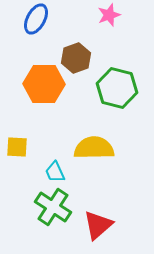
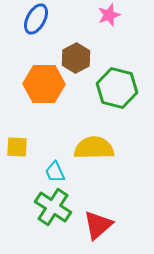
brown hexagon: rotated 8 degrees counterclockwise
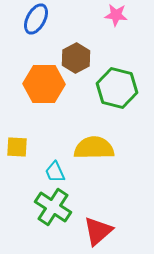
pink star: moved 7 px right; rotated 25 degrees clockwise
red triangle: moved 6 px down
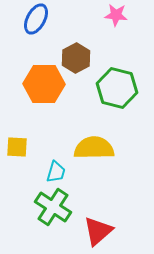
cyan trapezoid: moved 1 px right; rotated 140 degrees counterclockwise
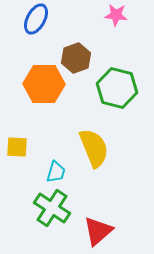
brown hexagon: rotated 8 degrees clockwise
yellow semicircle: rotated 69 degrees clockwise
green cross: moved 1 px left, 1 px down
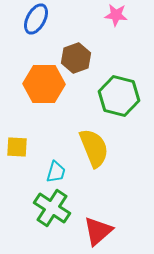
green hexagon: moved 2 px right, 8 px down
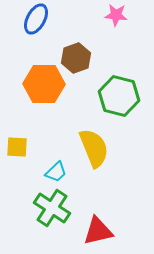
cyan trapezoid: rotated 30 degrees clockwise
red triangle: rotated 28 degrees clockwise
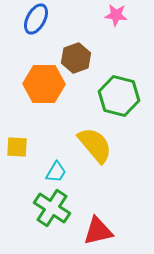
yellow semicircle: moved 1 px right, 3 px up; rotated 18 degrees counterclockwise
cyan trapezoid: rotated 15 degrees counterclockwise
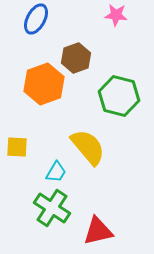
orange hexagon: rotated 21 degrees counterclockwise
yellow semicircle: moved 7 px left, 2 px down
